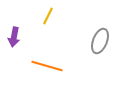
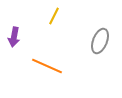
yellow line: moved 6 px right
orange line: rotated 8 degrees clockwise
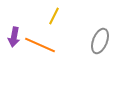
orange line: moved 7 px left, 21 px up
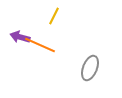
purple arrow: moved 6 px right; rotated 96 degrees clockwise
gray ellipse: moved 10 px left, 27 px down
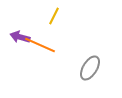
gray ellipse: rotated 10 degrees clockwise
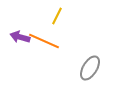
yellow line: moved 3 px right
orange line: moved 4 px right, 4 px up
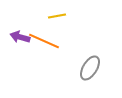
yellow line: rotated 54 degrees clockwise
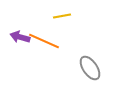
yellow line: moved 5 px right
gray ellipse: rotated 65 degrees counterclockwise
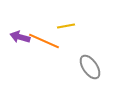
yellow line: moved 4 px right, 10 px down
gray ellipse: moved 1 px up
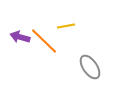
orange line: rotated 20 degrees clockwise
